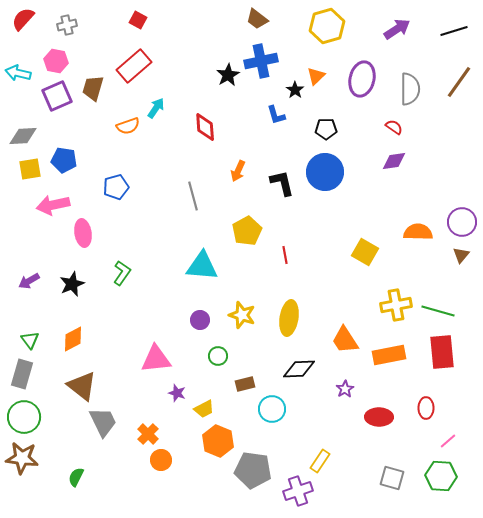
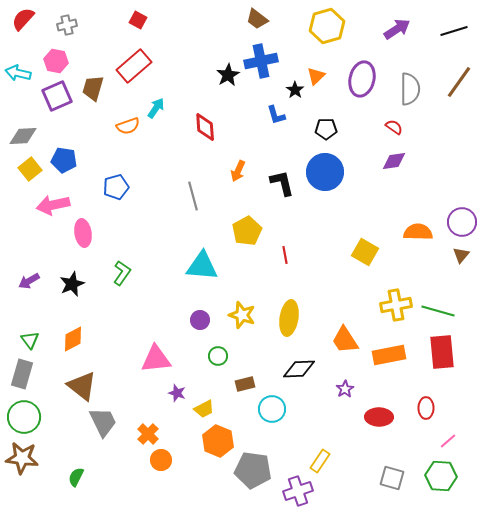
yellow square at (30, 169): rotated 30 degrees counterclockwise
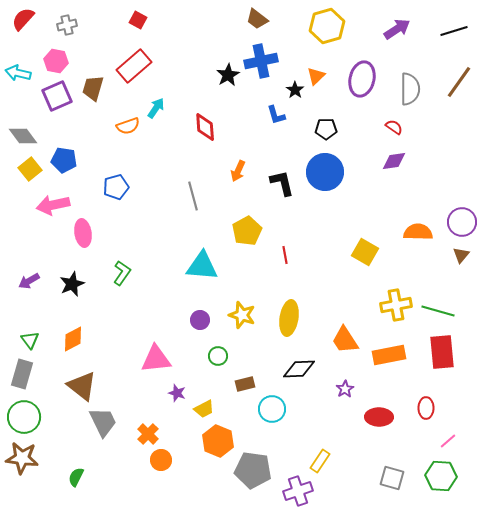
gray diamond at (23, 136): rotated 56 degrees clockwise
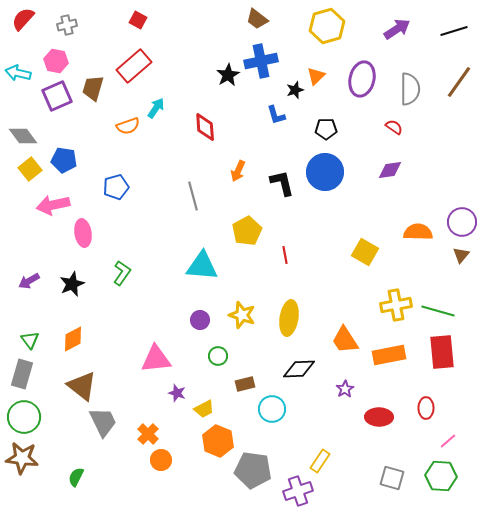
black star at (295, 90): rotated 18 degrees clockwise
purple diamond at (394, 161): moved 4 px left, 9 px down
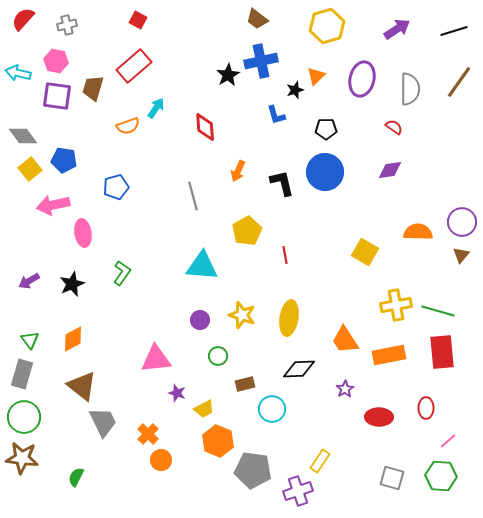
purple square at (57, 96): rotated 32 degrees clockwise
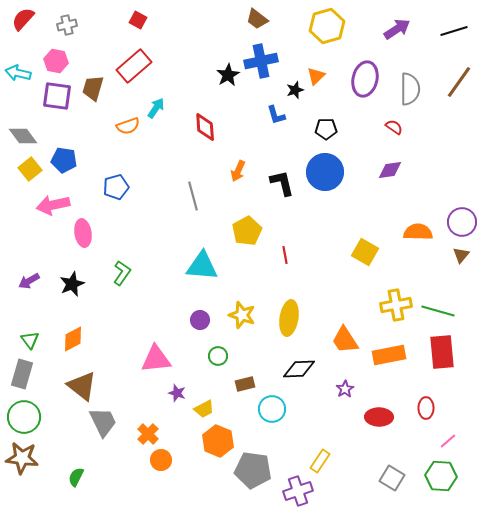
purple ellipse at (362, 79): moved 3 px right
gray square at (392, 478): rotated 15 degrees clockwise
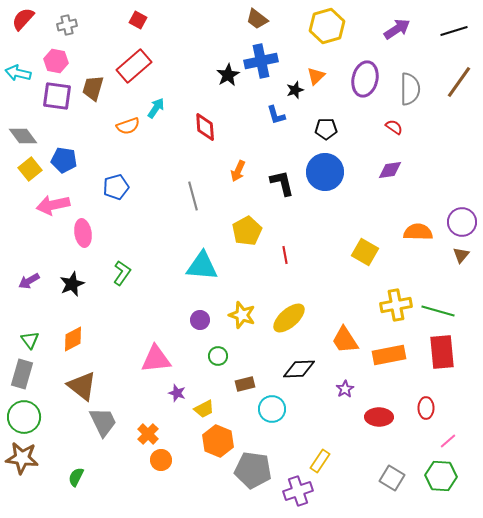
yellow ellipse at (289, 318): rotated 40 degrees clockwise
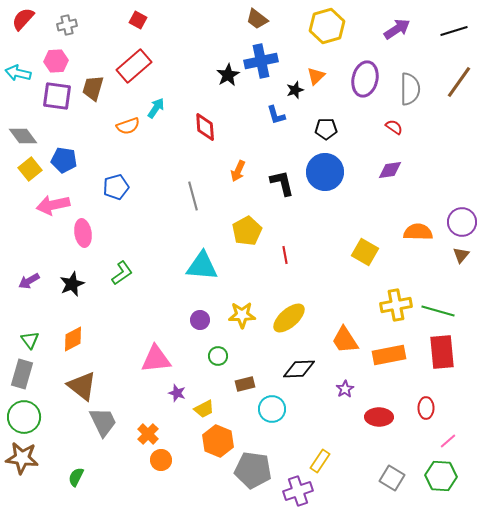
pink hexagon at (56, 61): rotated 15 degrees counterclockwise
green L-shape at (122, 273): rotated 20 degrees clockwise
yellow star at (242, 315): rotated 20 degrees counterclockwise
